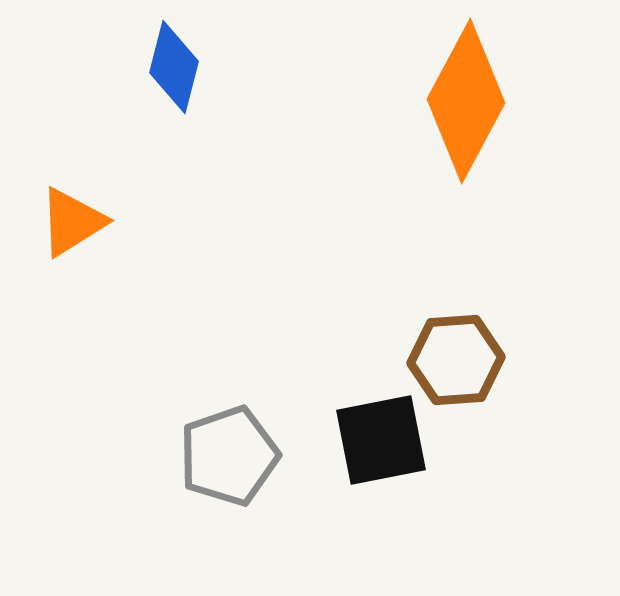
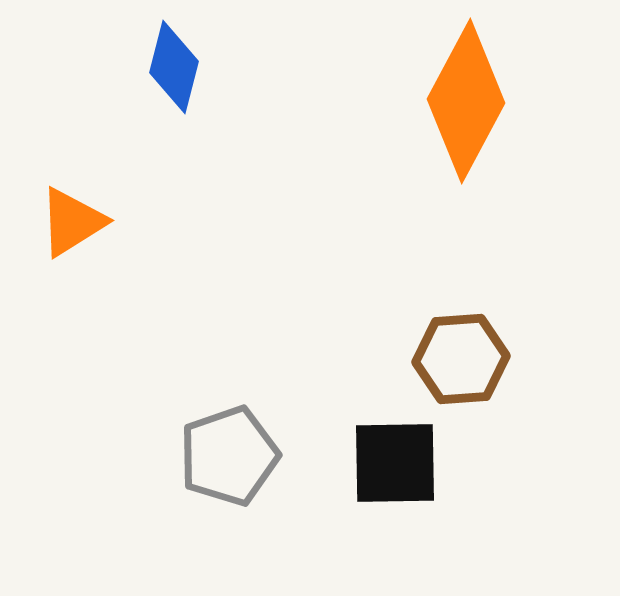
brown hexagon: moved 5 px right, 1 px up
black square: moved 14 px right, 23 px down; rotated 10 degrees clockwise
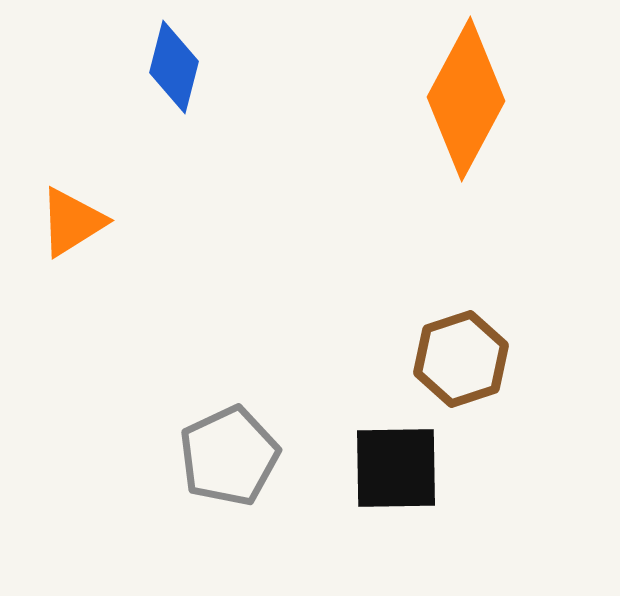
orange diamond: moved 2 px up
brown hexagon: rotated 14 degrees counterclockwise
gray pentagon: rotated 6 degrees counterclockwise
black square: moved 1 px right, 5 px down
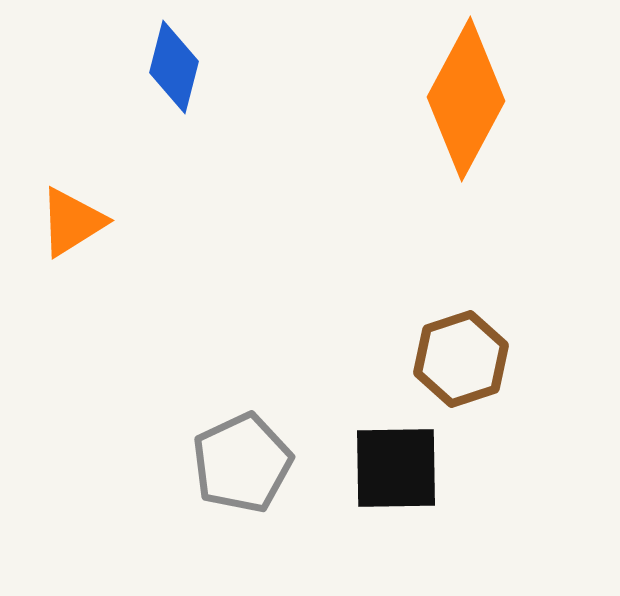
gray pentagon: moved 13 px right, 7 px down
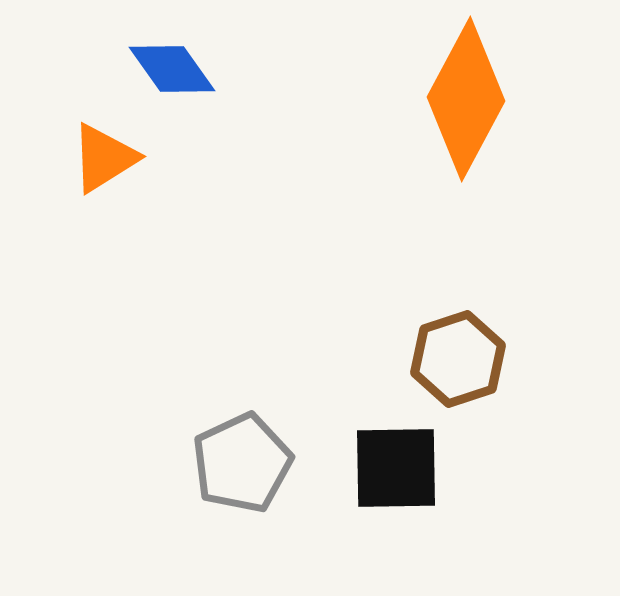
blue diamond: moved 2 px left, 2 px down; rotated 50 degrees counterclockwise
orange triangle: moved 32 px right, 64 px up
brown hexagon: moved 3 px left
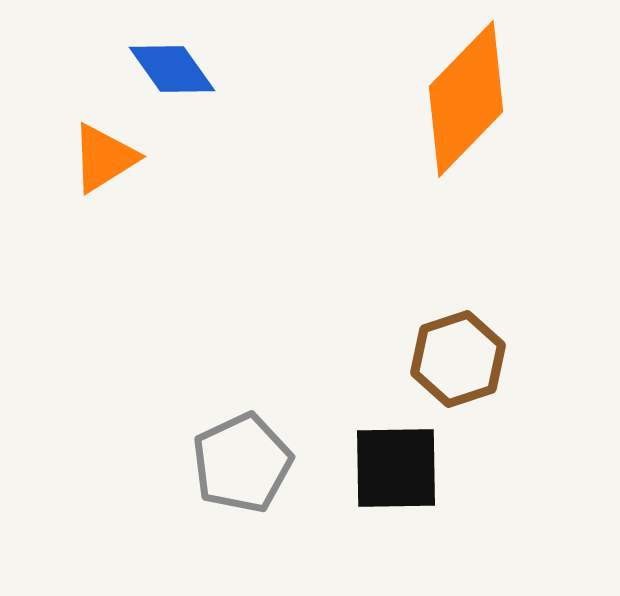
orange diamond: rotated 16 degrees clockwise
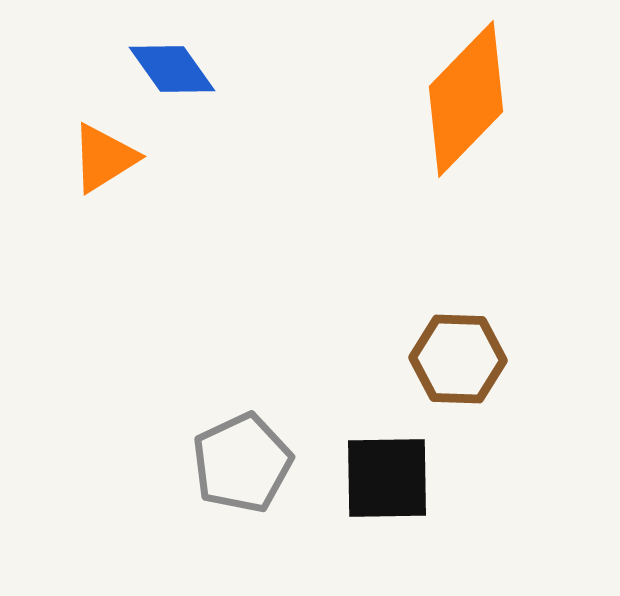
brown hexagon: rotated 20 degrees clockwise
black square: moved 9 px left, 10 px down
